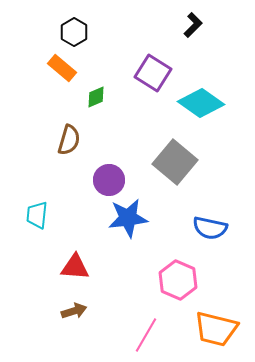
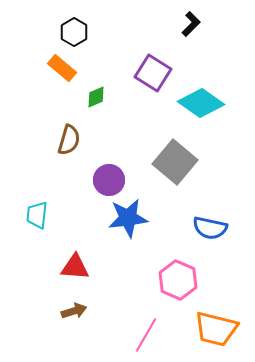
black L-shape: moved 2 px left, 1 px up
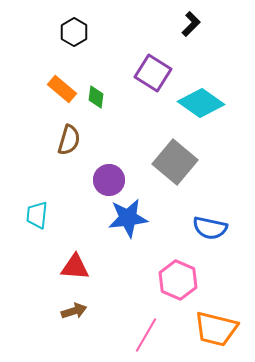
orange rectangle: moved 21 px down
green diamond: rotated 60 degrees counterclockwise
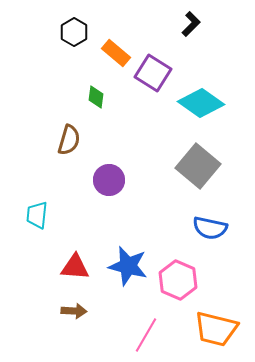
orange rectangle: moved 54 px right, 36 px up
gray square: moved 23 px right, 4 px down
blue star: moved 48 px down; rotated 21 degrees clockwise
brown arrow: rotated 20 degrees clockwise
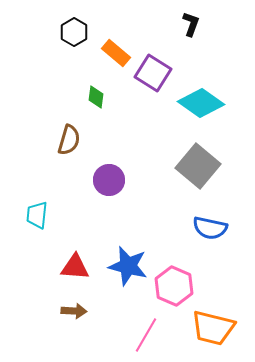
black L-shape: rotated 25 degrees counterclockwise
pink hexagon: moved 4 px left, 6 px down
orange trapezoid: moved 3 px left, 1 px up
